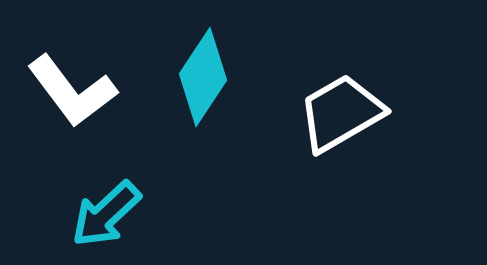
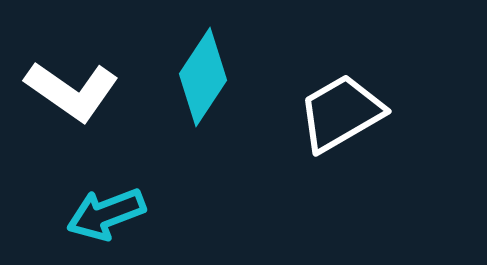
white L-shape: rotated 18 degrees counterclockwise
cyan arrow: rotated 22 degrees clockwise
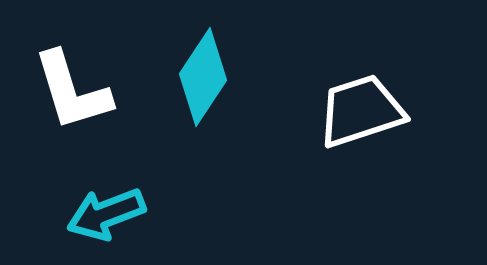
white L-shape: rotated 38 degrees clockwise
white trapezoid: moved 20 px right, 2 px up; rotated 12 degrees clockwise
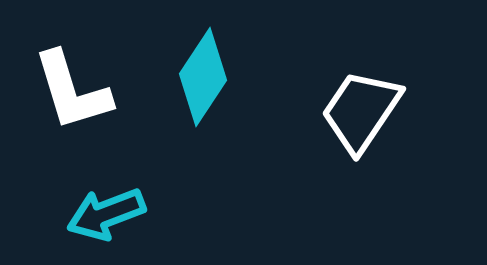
white trapezoid: rotated 38 degrees counterclockwise
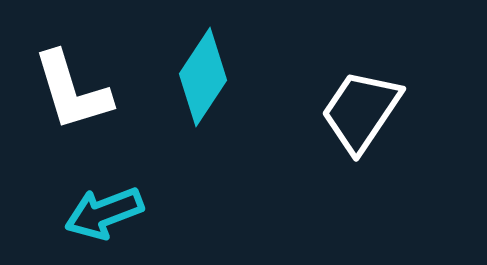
cyan arrow: moved 2 px left, 1 px up
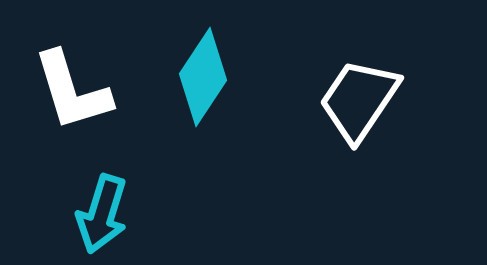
white trapezoid: moved 2 px left, 11 px up
cyan arrow: moved 2 px left, 1 px down; rotated 52 degrees counterclockwise
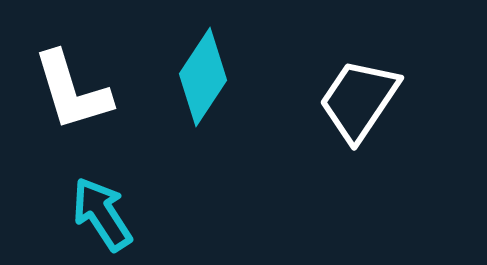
cyan arrow: rotated 130 degrees clockwise
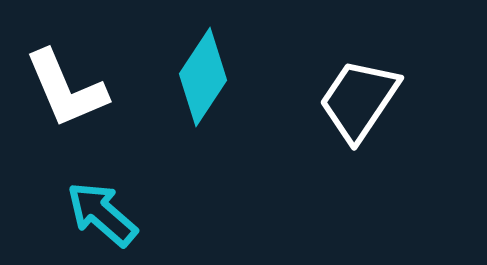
white L-shape: moved 6 px left, 2 px up; rotated 6 degrees counterclockwise
cyan arrow: rotated 16 degrees counterclockwise
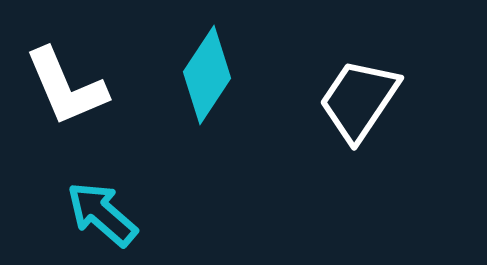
cyan diamond: moved 4 px right, 2 px up
white L-shape: moved 2 px up
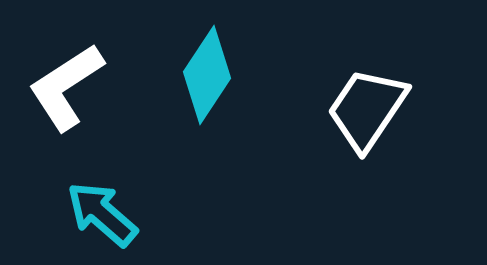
white L-shape: rotated 80 degrees clockwise
white trapezoid: moved 8 px right, 9 px down
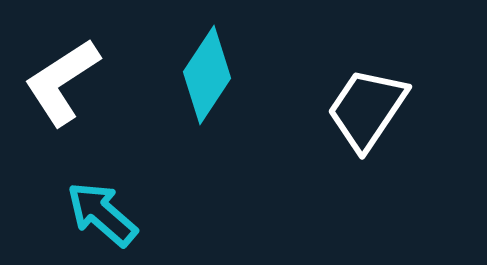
white L-shape: moved 4 px left, 5 px up
